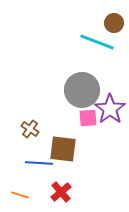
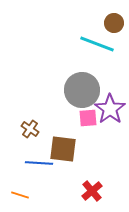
cyan line: moved 2 px down
red cross: moved 31 px right, 1 px up
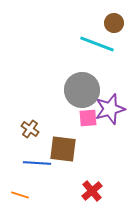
purple star: rotated 20 degrees clockwise
blue line: moved 2 px left
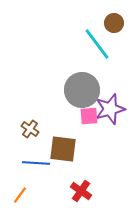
cyan line: rotated 32 degrees clockwise
pink square: moved 1 px right, 2 px up
blue line: moved 1 px left
red cross: moved 11 px left; rotated 15 degrees counterclockwise
orange line: rotated 72 degrees counterclockwise
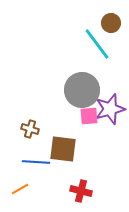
brown circle: moved 3 px left
brown cross: rotated 18 degrees counterclockwise
blue line: moved 1 px up
red cross: rotated 20 degrees counterclockwise
orange line: moved 6 px up; rotated 24 degrees clockwise
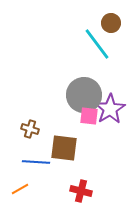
gray circle: moved 2 px right, 5 px down
purple star: rotated 16 degrees counterclockwise
pink square: rotated 12 degrees clockwise
brown square: moved 1 px right, 1 px up
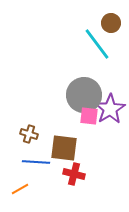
brown cross: moved 1 px left, 5 px down
red cross: moved 7 px left, 17 px up
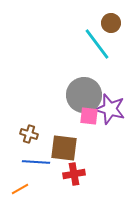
purple star: rotated 24 degrees counterclockwise
red cross: rotated 25 degrees counterclockwise
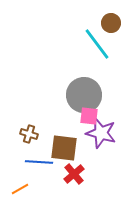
purple star: moved 9 px left, 24 px down
blue line: moved 3 px right
red cross: rotated 30 degrees counterclockwise
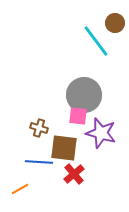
brown circle: moved 4 px right
cyan line: moved 1 px left, 3 px up
pink square: moved 11 px left
brown cross: moved 10 px right, 6 px up
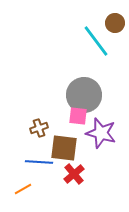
brown cross: rotated 36 degrees counterclockwise
orange line: moved 3 px right
